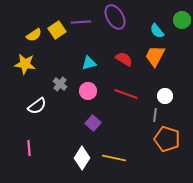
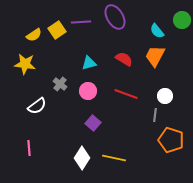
orange pentagon: moved 4 px right, 1 px down
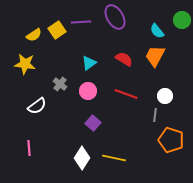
cyan triangle: rotated 21 degrees counterclockwise
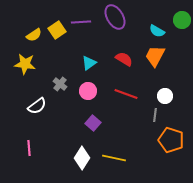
cyan semicircle: rotated 21 degrees counterclockwise
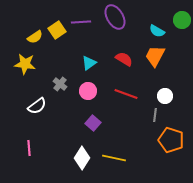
yellow semicircle: moved 1 px right, 2 px down
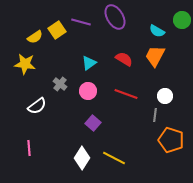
purple line: rotated 18 degrees clockwise
yellow line: rotated 15 degrees clockwise
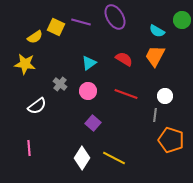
yellow square: moved 1 px left, 3 px up; rotated 30 degrees counterclockwise
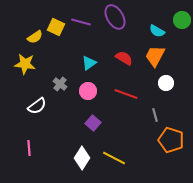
red semicircle: moved 1 px up
white circle: moved 1 px right, 13 px up
gray line: rotated 24 degrees counterclockwise
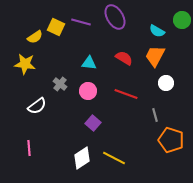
cyan triangle: rotated 42 degrees clockwise
white diamond: rotated 25 degrees clockwise
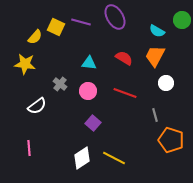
yellow semicircle: rotated 14 degrees counterclockwise
red line: moved 1 px left, 1 px up
